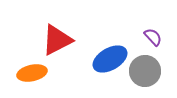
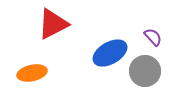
red triangle: moved 4 px left, 16 px up
blue ellipse: moved 6 px up
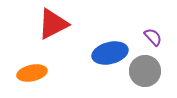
blue ellipse: rotated 16 degrees clockwise
